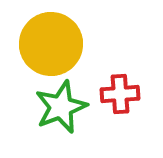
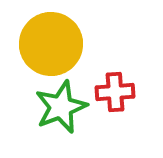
red cross: moved 5 px left, 2 px up
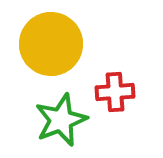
green star: moved 13 px down
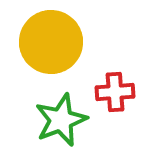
yellow circle: moved 2 px up
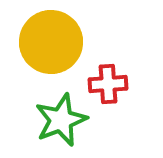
red cross: moved 7 px left, 8 px up
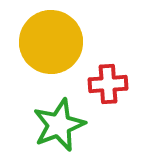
green star: moved 2 px left, 5 px down
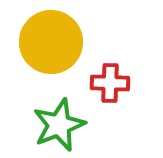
red cross: moved 2 px right, 1 px up; rotated 6 degrees clockwise
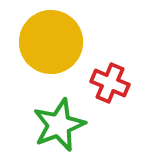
red cross: rotated 21 degrees clockwise
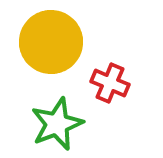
green star: moved 2 px left, 1 px up
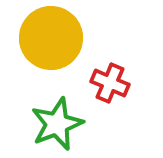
yellow circle: moved 4 px up
